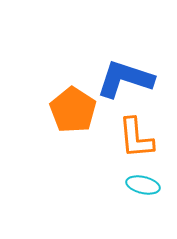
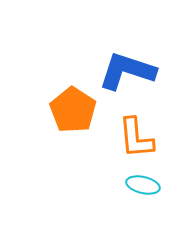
blue L-shape: moved 2 px right, 8 px up
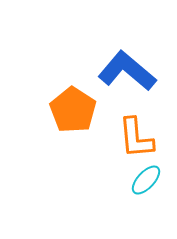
blue L-shape: rotated 22 degrees clockwise
cyan ellipse: moved 3 px right, 5 px up; rotated 60 degrees counterclockwise
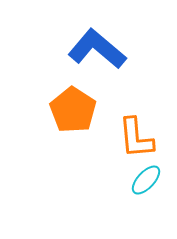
blue L-shape: moved 30 px left, 22 px up
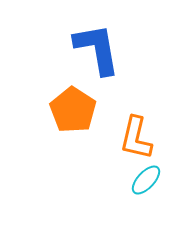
blue L-shape: rotated 40 degrees clockwise
orange L-shape: rotated 18 degrees clockwise
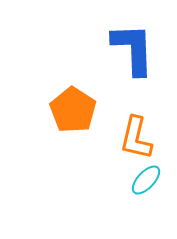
blue L-shape: moved 36 px right; rotated 8 degrees clockwise
